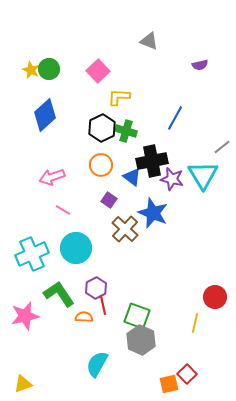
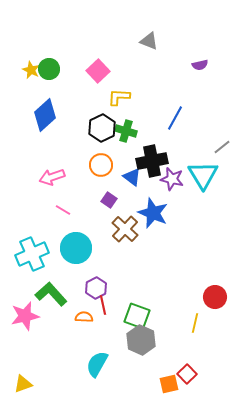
green L-shape: moved 8 px left; rotated 8 degrees counterclockwise
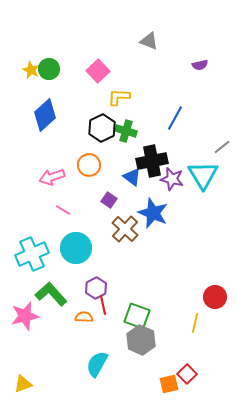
orange circle: moved 12 px left
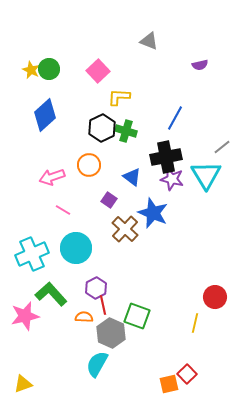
black cross: moved 14 px right, 4 px up
cyan triangle: moved 3 px right
gray hexagon: moved 30 px left, 7 px up
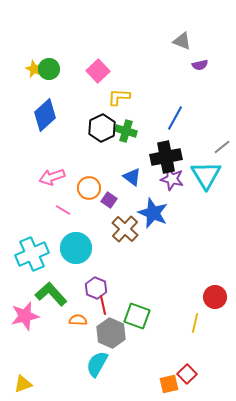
gray triangle: moved 33 px right
yellow star: moved 3 px right, 1 px up
orange circle: moved 23 px down
purple hexagon: rotated 10 degrees counterclockwise
orange semicircle: moved 6 px left, 3 px down
